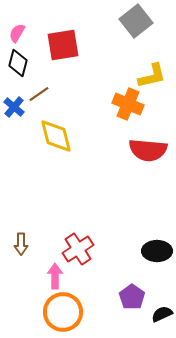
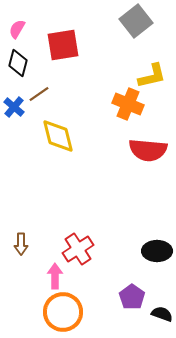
pink semicircle: moved 4 px up
yellow diamond: moved 2 px right
black semicircle: rotated 45 degrees clockwise
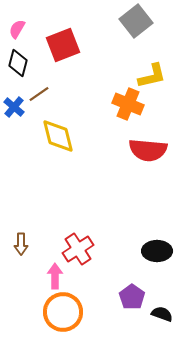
red square: rotated 12 degrees counterclockwise
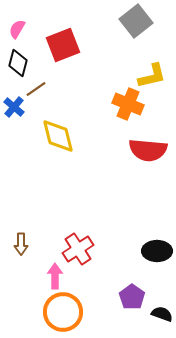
brown line: moved 3 px left, 5 px up
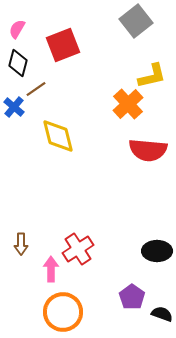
orange cross: rotated 24 degrees clockwise
pink arrow: moved 4 px left, 7 px up
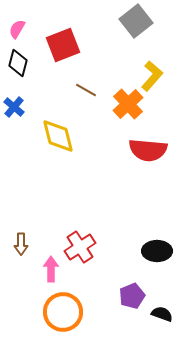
yellow L-shape: rotated 36 degrees counterclockwise
brown line: moved 50 px right, 1 px down; rotated 65 degrees clockwise
red cross: moved 2 px right, 2 px up
purple pentagon: moved 1 px up; rotated 15 degrees clockwise
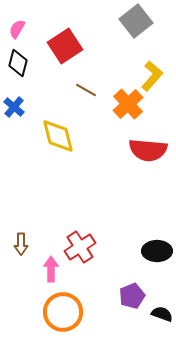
red square: moved 2 px right, 1 px down; rotated 12 degrees counterclockwise
